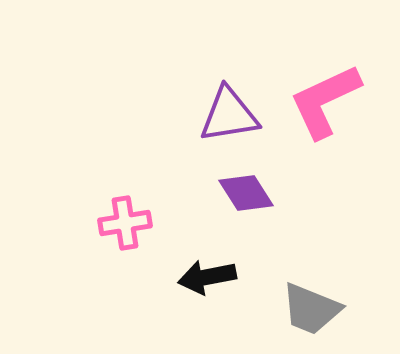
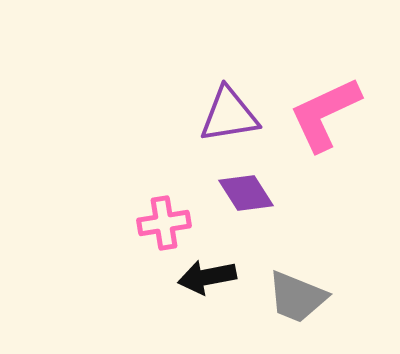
pink L-shape: moved 13 px down
pink cross: moved 39 px right
gray trapezoid: moved 14 px left, 12 px up
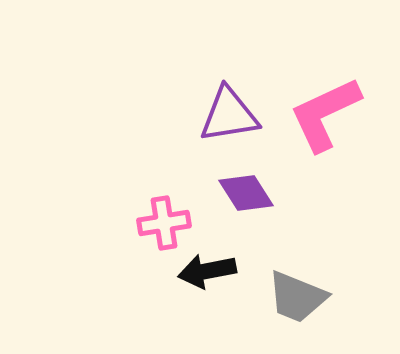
black arrow: moved 6 px up
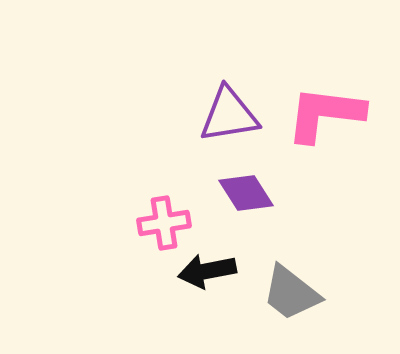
pink L-shape: rotated 32 degrees clockwise
gray trapezoid: moved 6 px left, 4 px up; rotated 16 degrees clockwise
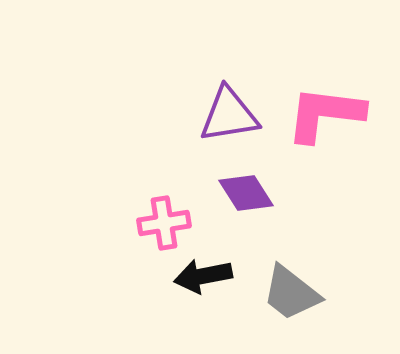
black arrow: moved 4 px left, 5 px down
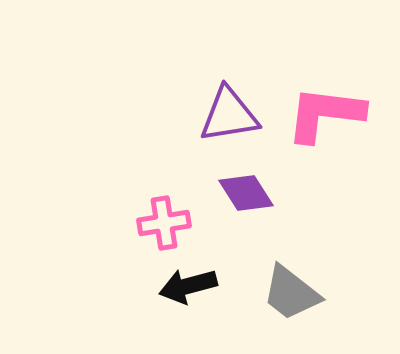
black arrow: moved 15 px left, 10 px down; rotated 4 degrees counterclockwise
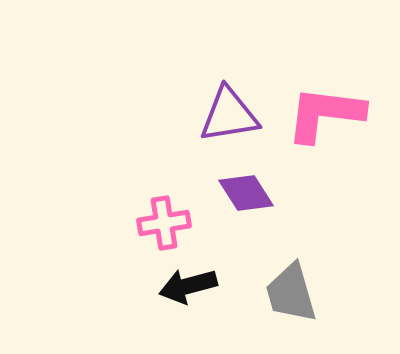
gray trapezoid: rotated 36 degrees clockwise
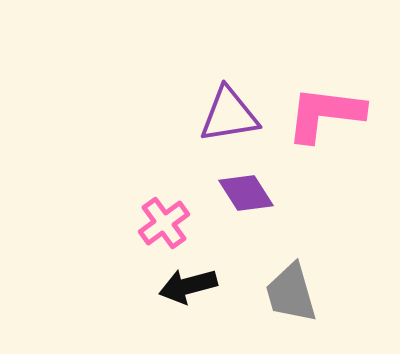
pink cross: rotated 27 degrees counterclockwise
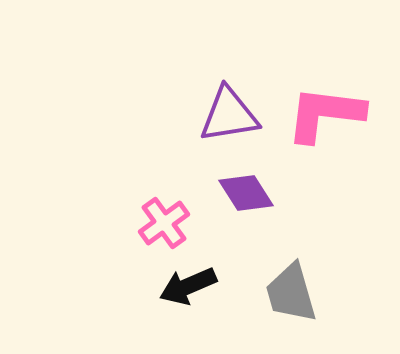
black arrow: rotated 8 degrees counterclockwise
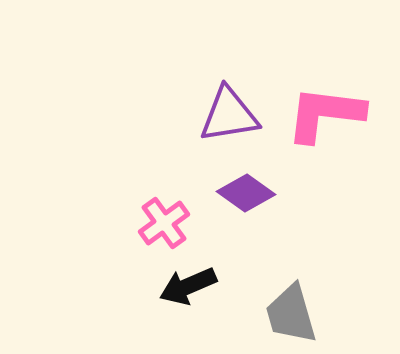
purple diamond: rotated 22 degrees counterclockwise
gray trapezoid: moved 21 px down
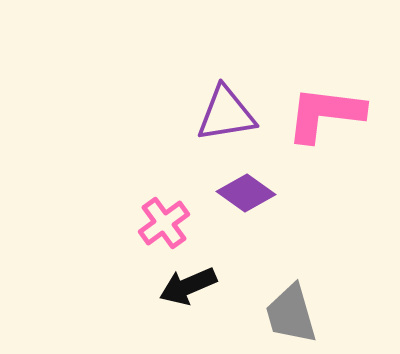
purple triangle: moved 3 px left, 1 px up
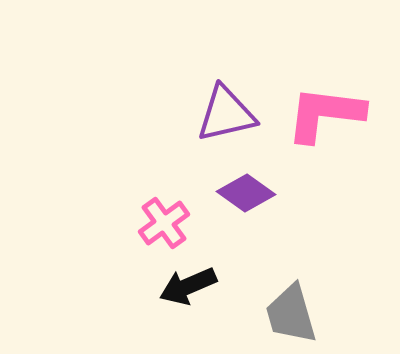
purple triangle: rotated 4 degrees counterclockwise
